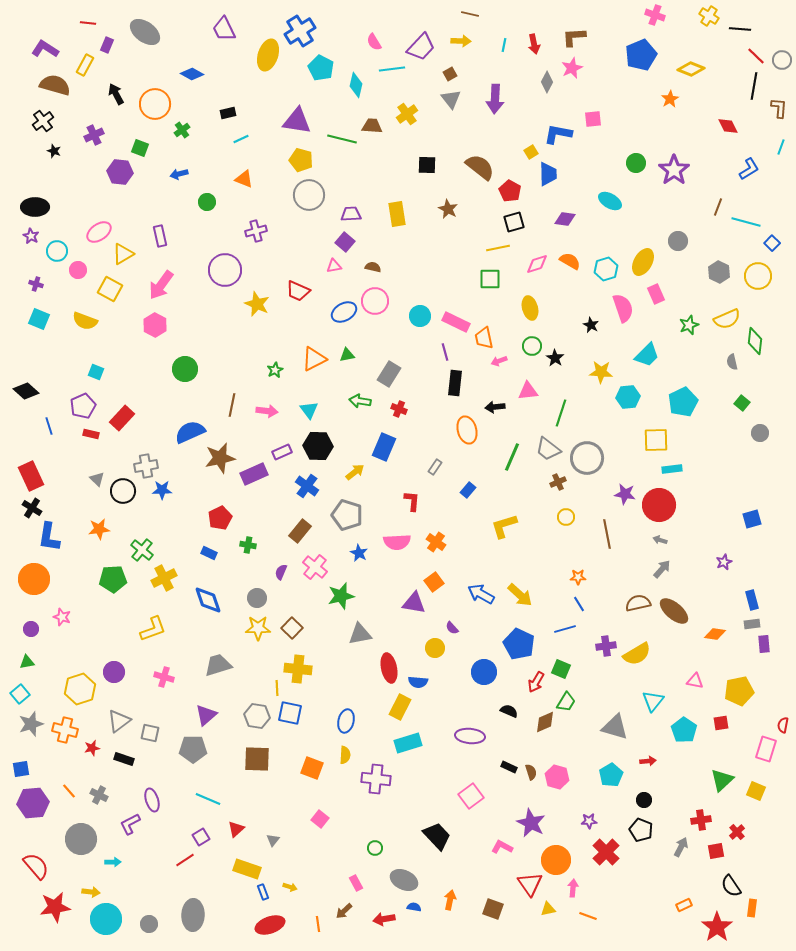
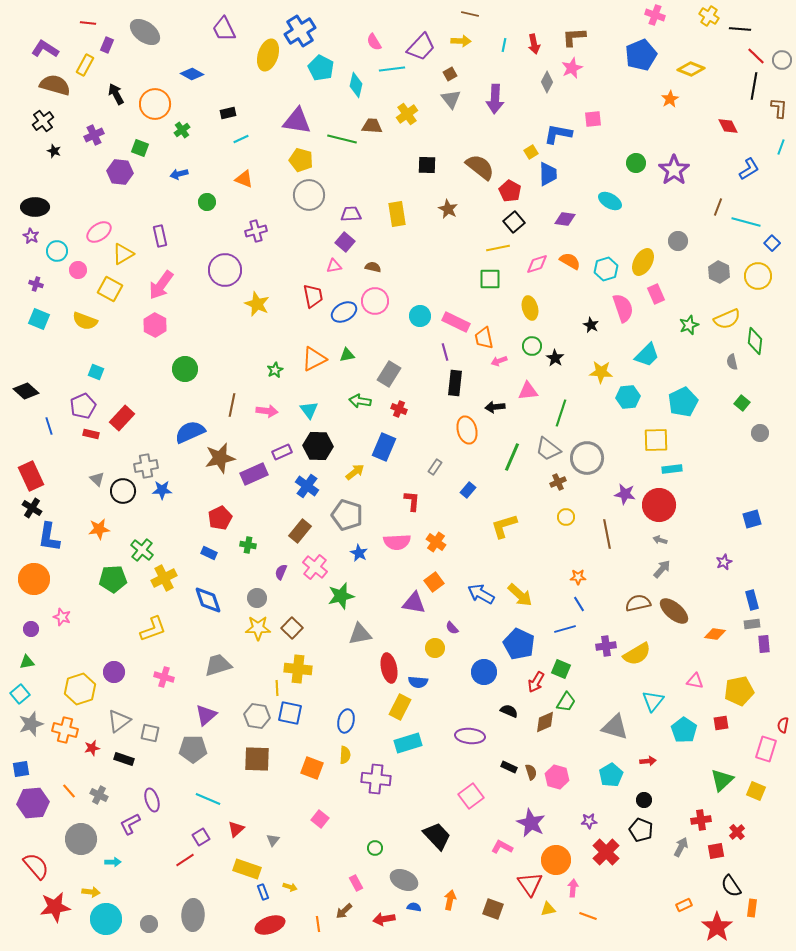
black square at (514, 222): rotated 25 degrees counterclockwise
red trapezoid at (298, 291): moved 15 px right, 5 px down; rotated 125 degrees counterclockwise
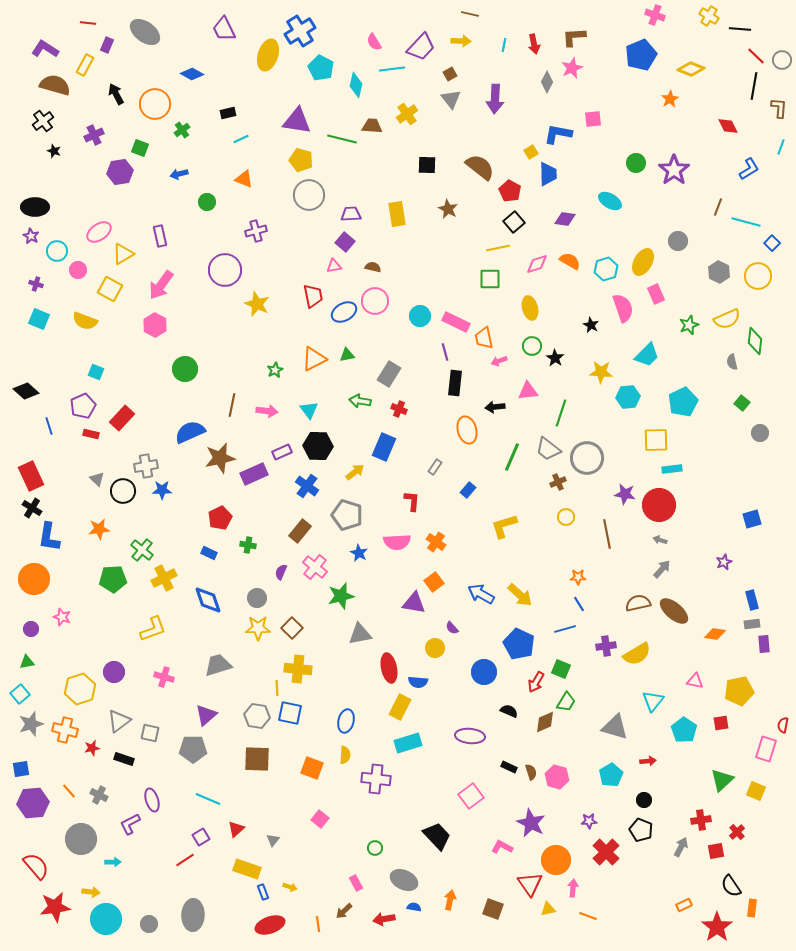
purple hexagon at (120, 172): rotated 15 degrees counterclockwise
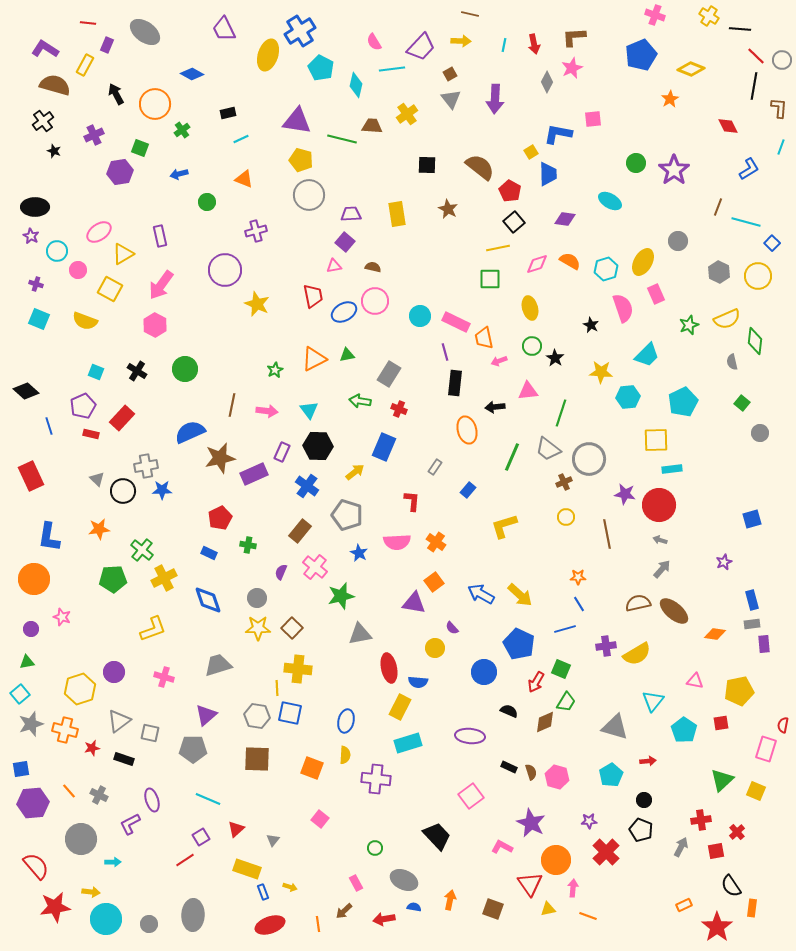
purple rectangle at (282, 452): rotated 42 degrees counterclockwise
gray circle at (587, 458): moved 2 px right, 1 px down
brown cross at (558, 482): moved 6 px right
black cross at (32, 508): moved 105 px right, 137 px up
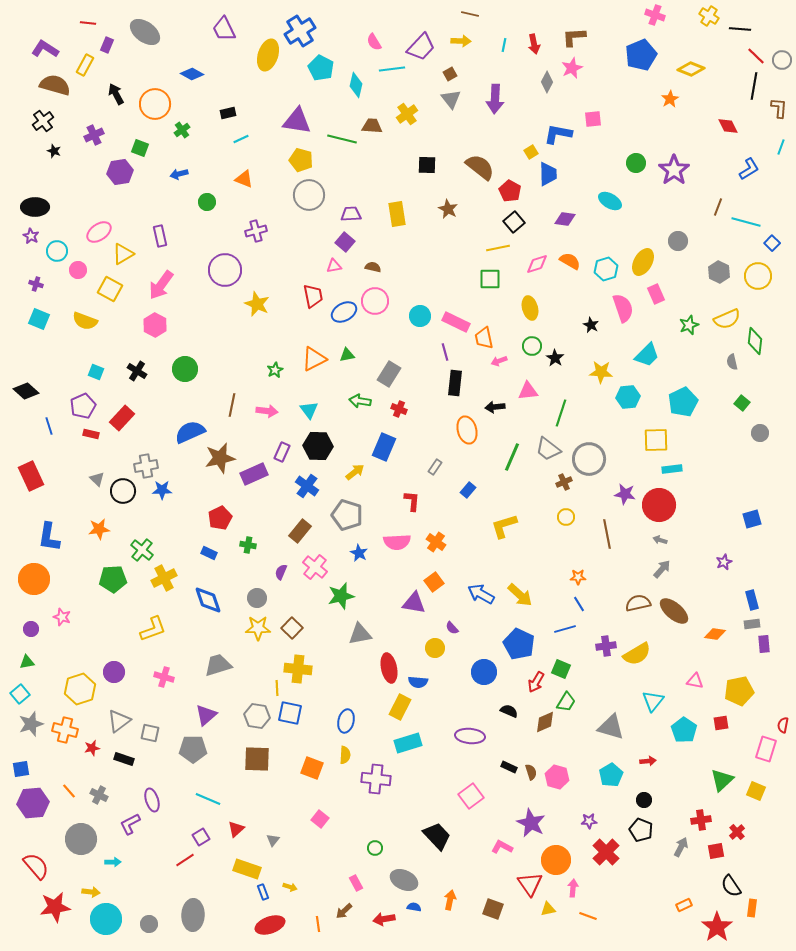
gray triangle at (615, 727): moved 4 px left
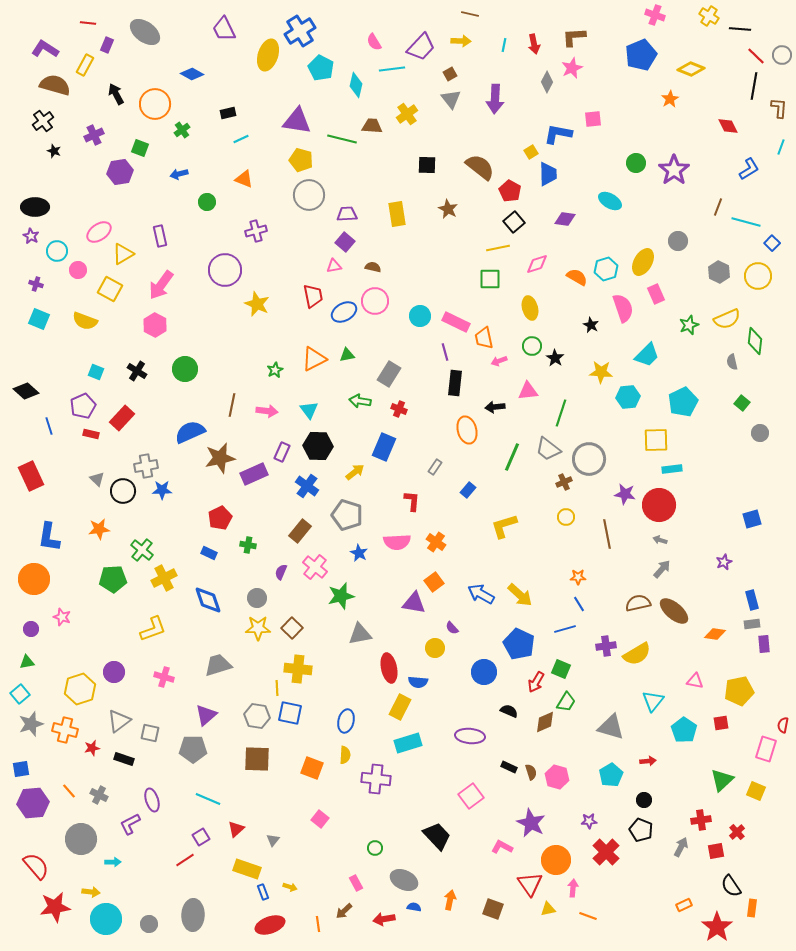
gray circle at (782, 60): moved 5 px up
purple trapezoid at (351, 214): moved 4 px left
orange semicircle at (570, 261): moved 7 px right, 16 px down
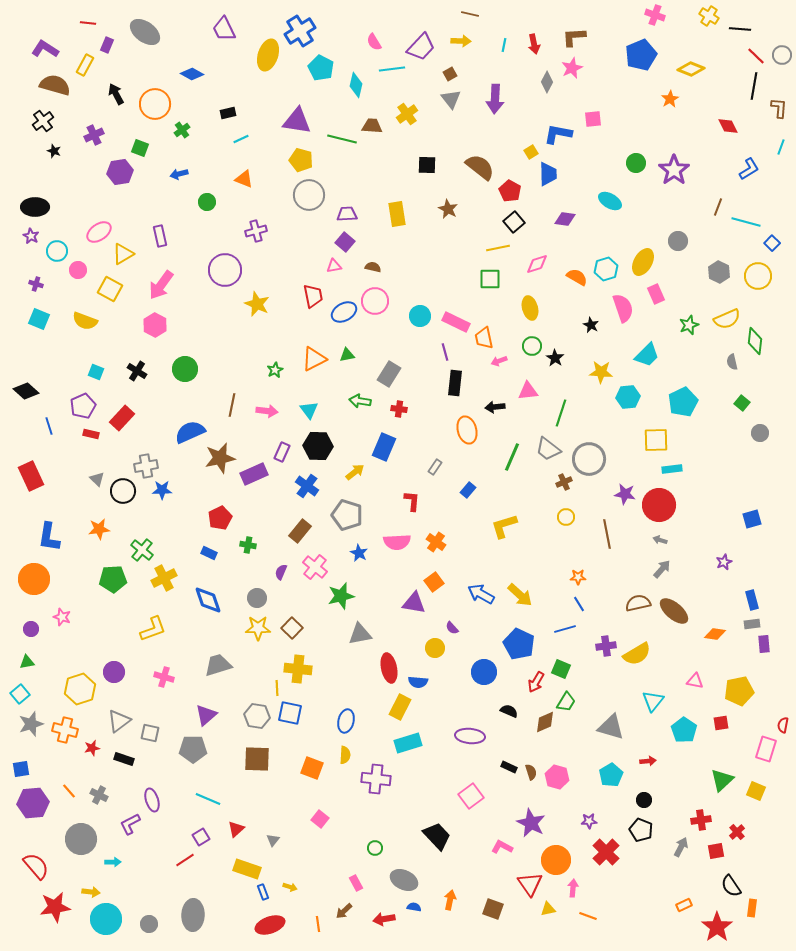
red cross at (399, 409): rotated 14 degrees counterclockwise
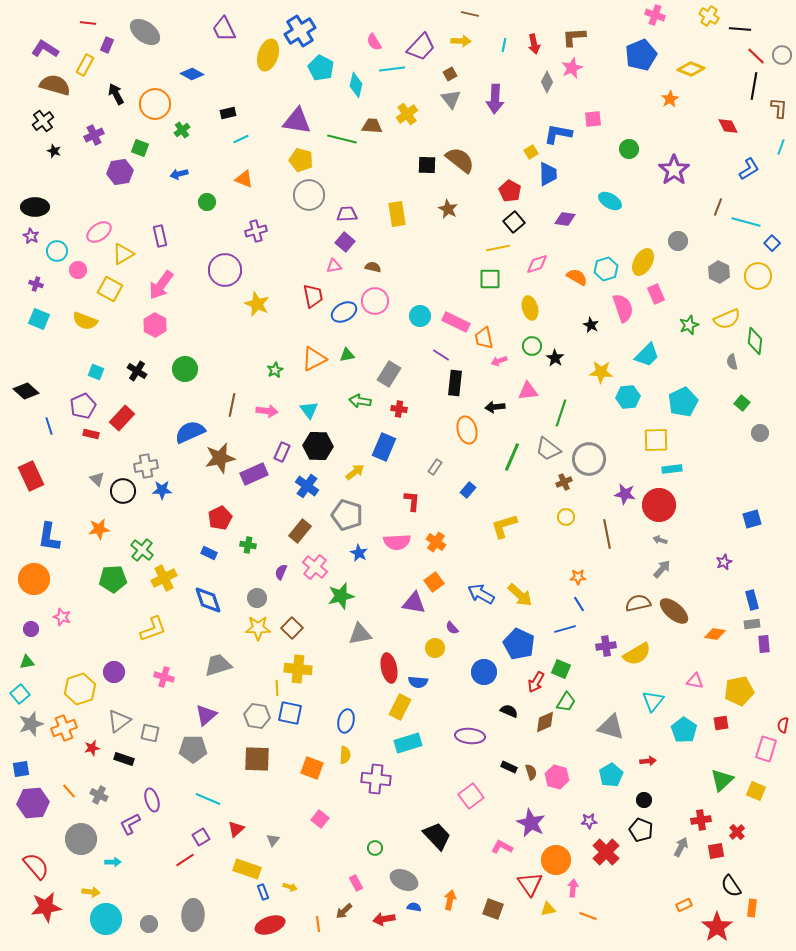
green circle at (636, 163): moved 7 px left, 14 px up
brown semicircle at (480, 167): moved 20 px left, 7 px up
purple line at (445, 352): moved 4 px left, 3 px down; rotated 42 degrees counterclockwise
orange cross at (65, 730): moved 1 px left, 2 px up; rotated 35 degrees counterclockwise
red star at (55, 907): moved 9 px left
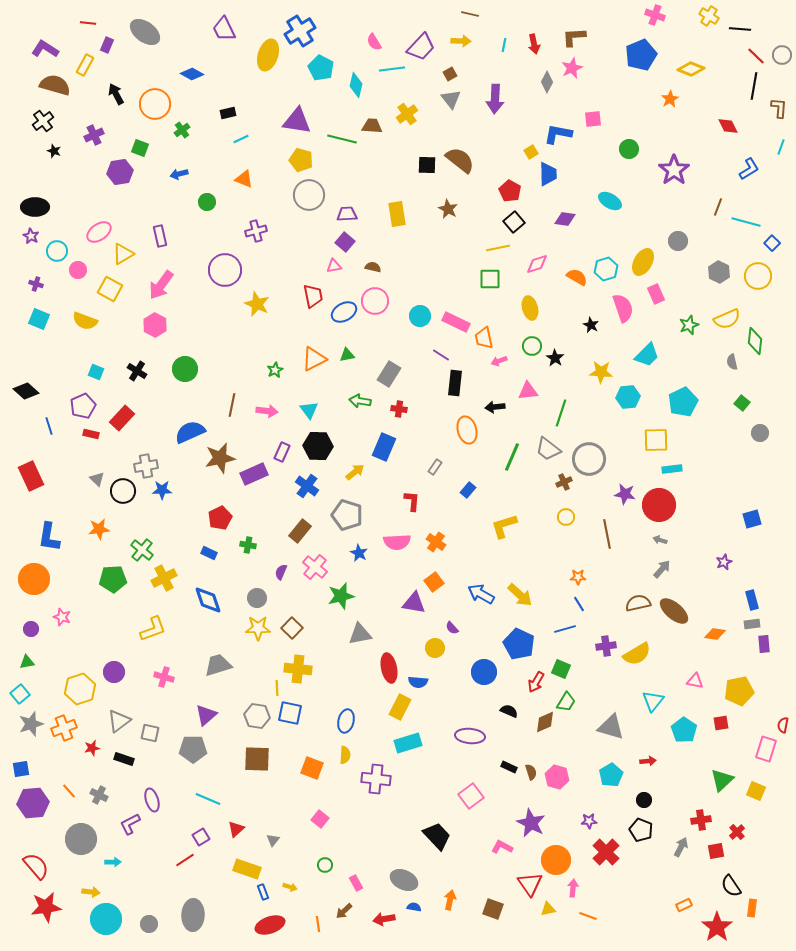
green circle at (375, 848): moved 50 px left, 17 px down
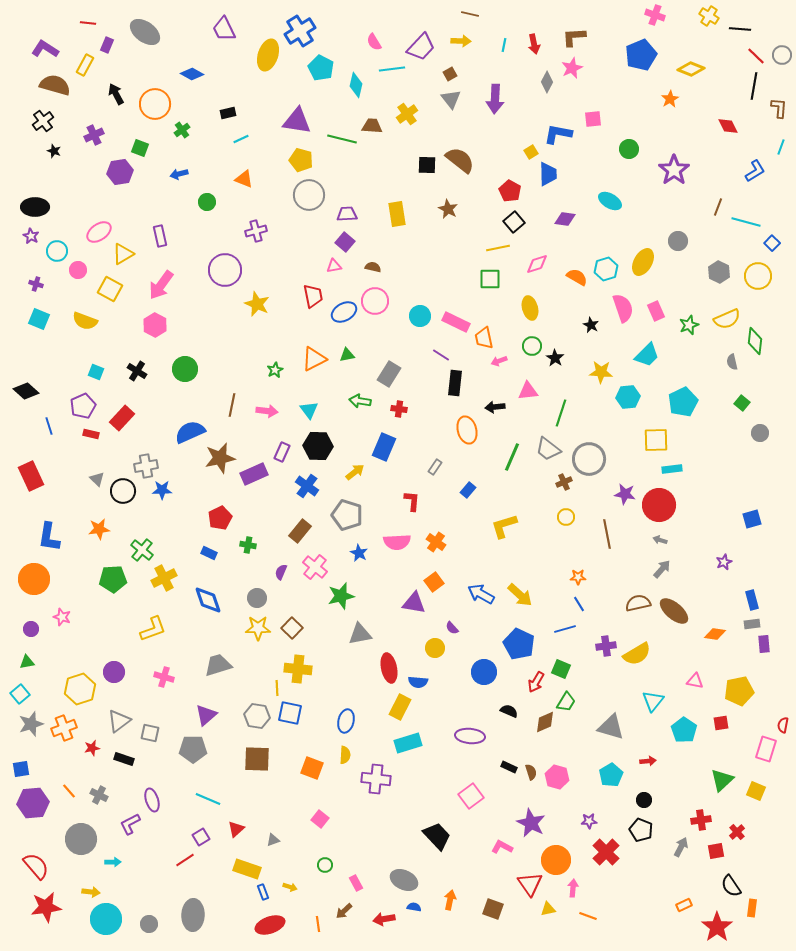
blue L-shape at (749, 169): moved 6 px right, 2 px down
pink rectangle at (656, 294): moved 17 px down
gray triangle at (273, 840): rotated 32 degrees clockwise
